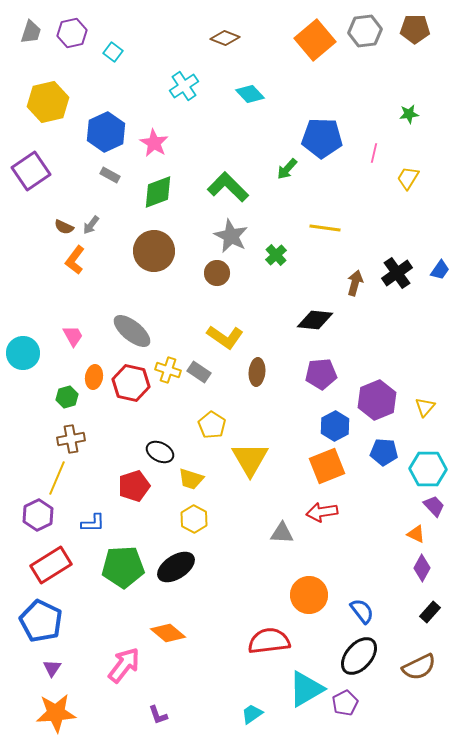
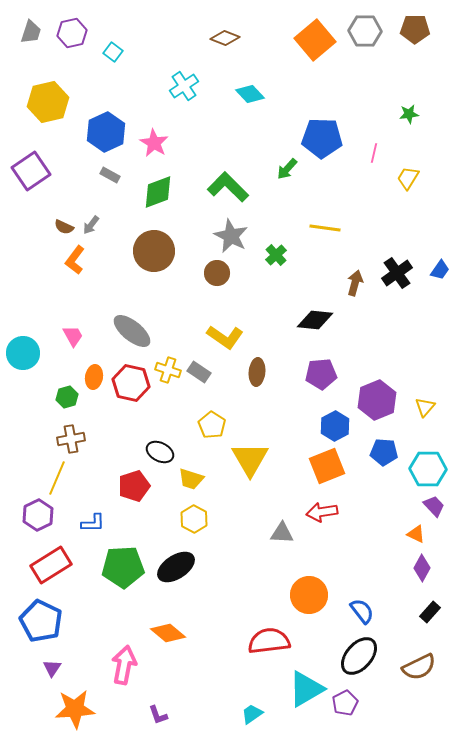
gray hexagon at (365, 31): rotated 8 degrees clockwise
pink arrow at (124, 665): rotated 27 degrees counterclockwise
orange star at (56, 713): moved 19 px right, 4 px up
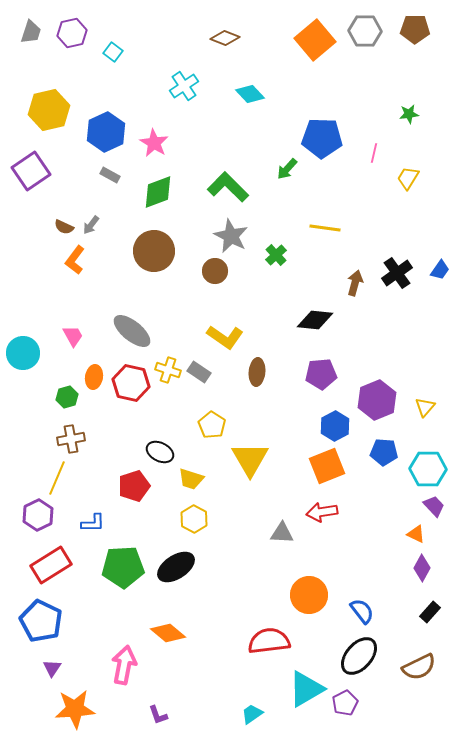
yellow hexagon at (48, 102): moved 1 px right, 8 px down
brown circle at (217, 273): moved 2 px left, 2 px up
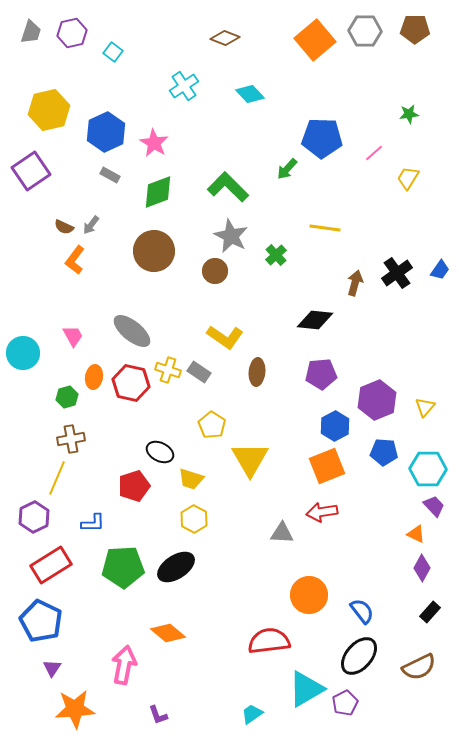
pink line at (374, 153): rotated 36 degrees clockwise
purple hexagon at (38, 515): moved 4 px left, 2 px down
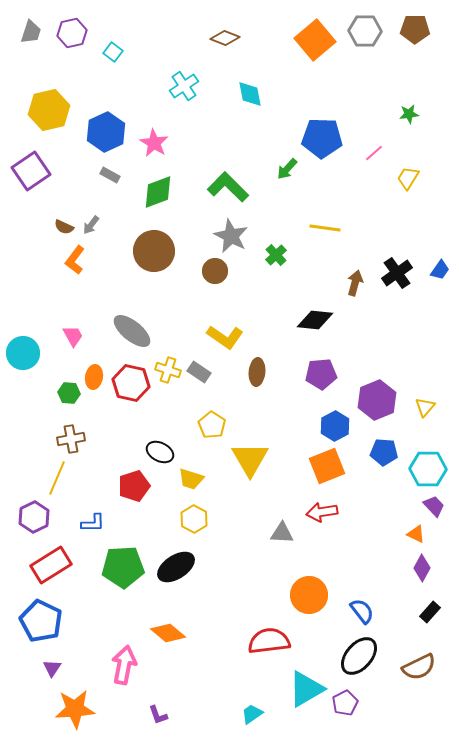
cyan diamond at (250, 94): rotated 32 degrees clockwise
green hexagon at (67, 397): moved 2 px right, 4 px up; rotated 20 degrees clockwise
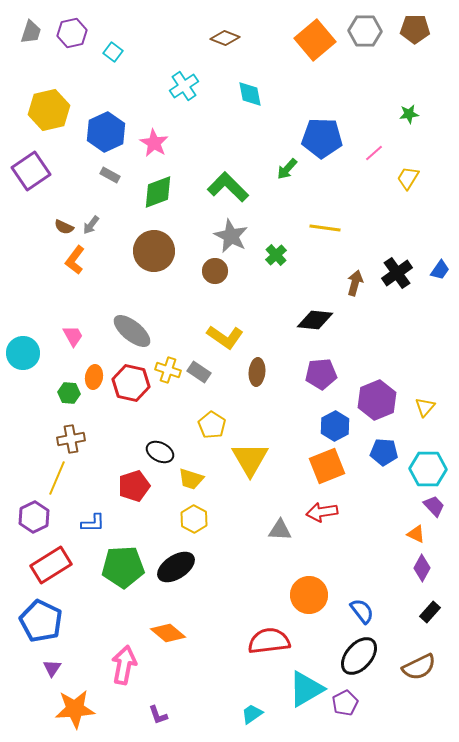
gray triangle at (282, 533): moved 2 px left, 3 px up
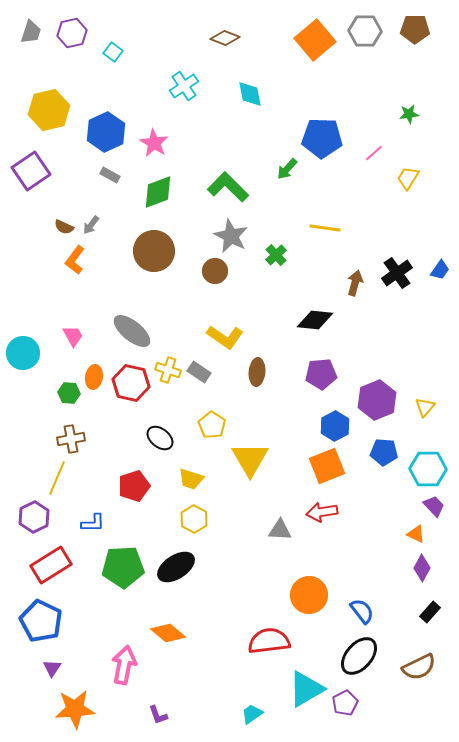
black ellipse at (160, 452): moved 14 px up; rotated 12 degrees clockwise
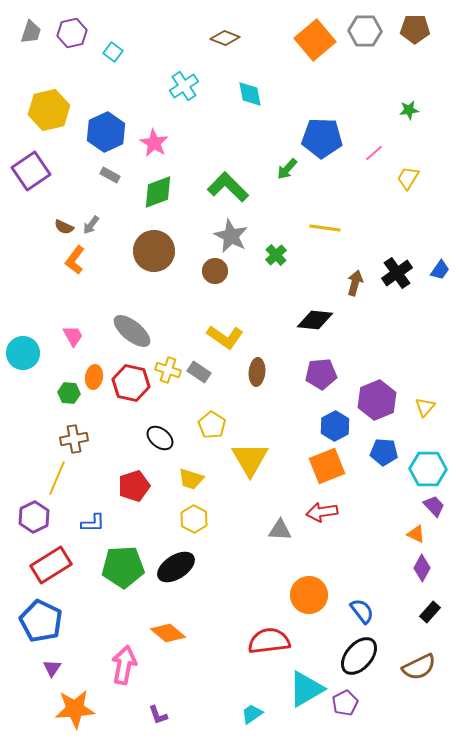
green star at (409, 114): moved 4 px up
brown cross at (71, 439): moved 3 px right
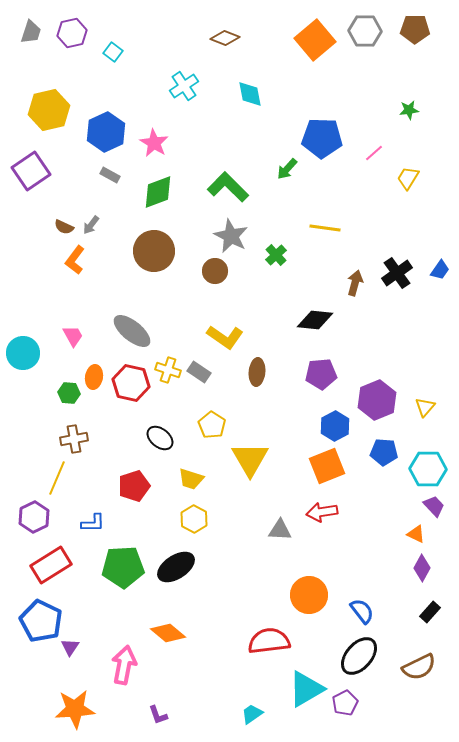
purple triangle at (52, 668): moved 18 px right, 21 px up
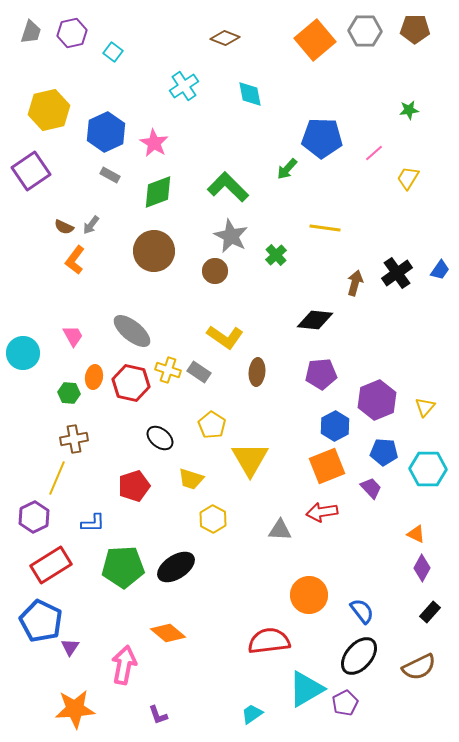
purple trapezoid at (434, 506): moved 63 px left, 18 px up
yellow hexagon at (194, 519): moved 19 px right
